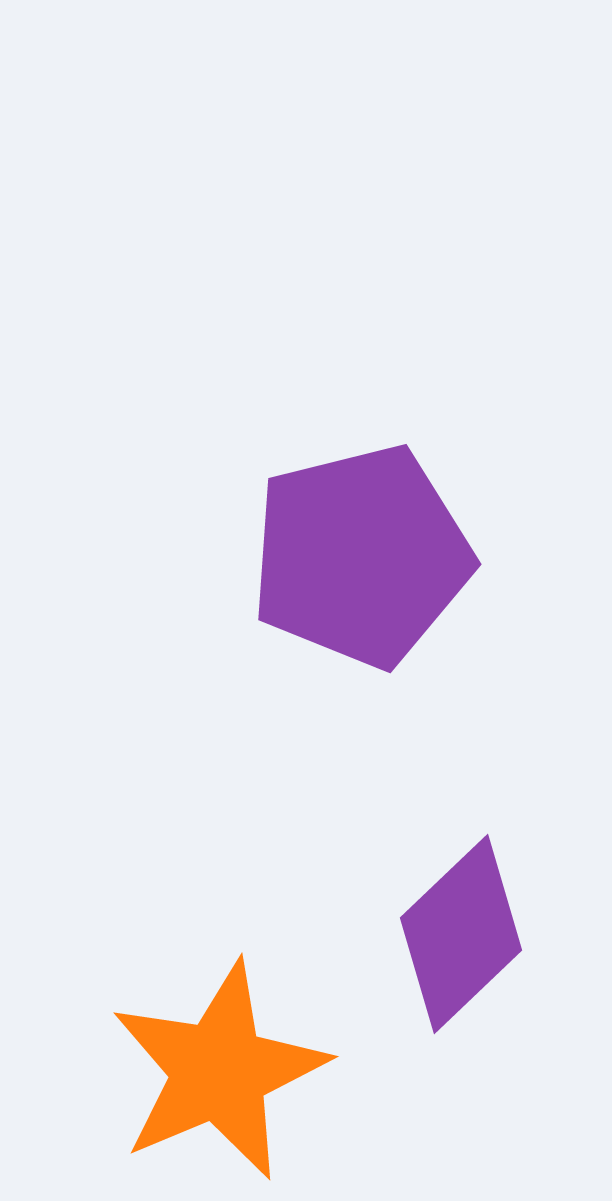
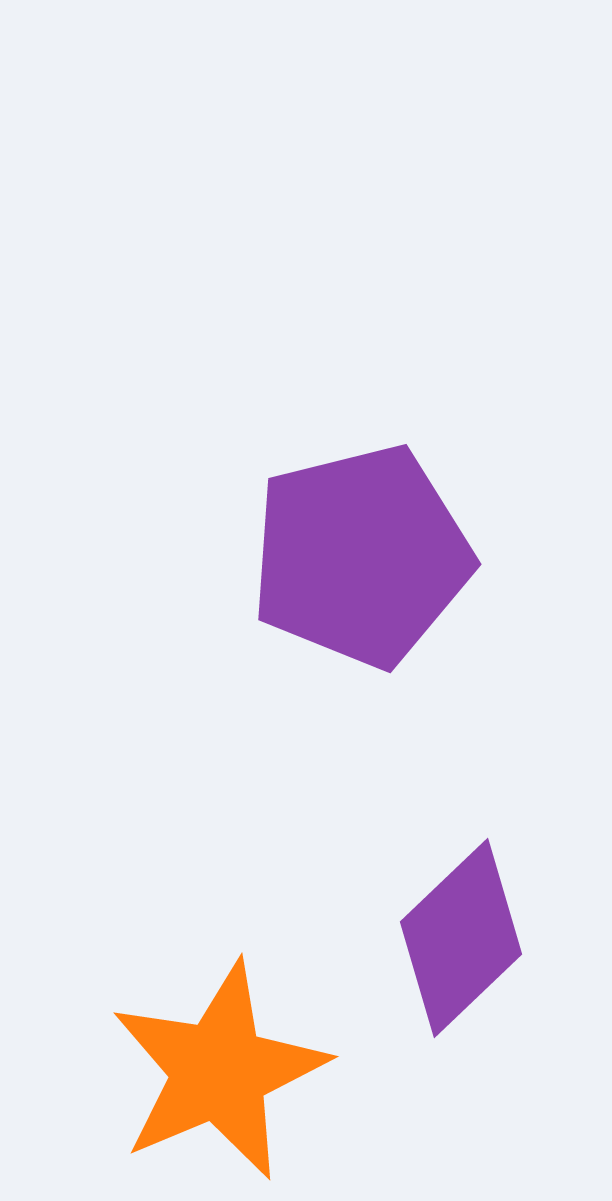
purple diamond: moved 4 px down
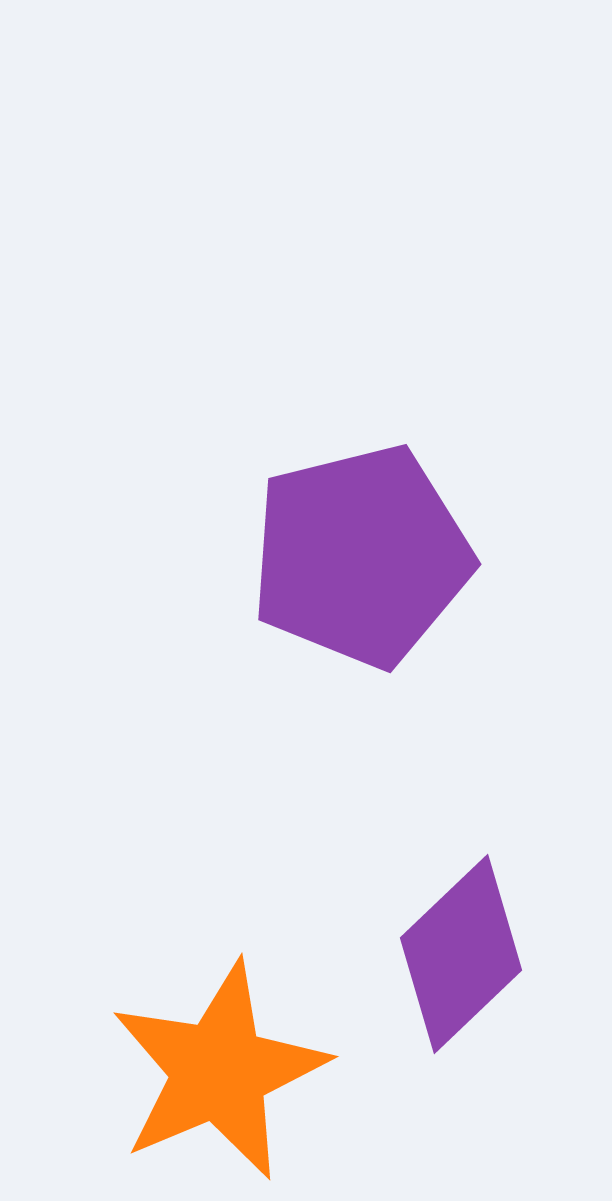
purple diamond: moved 16 px down
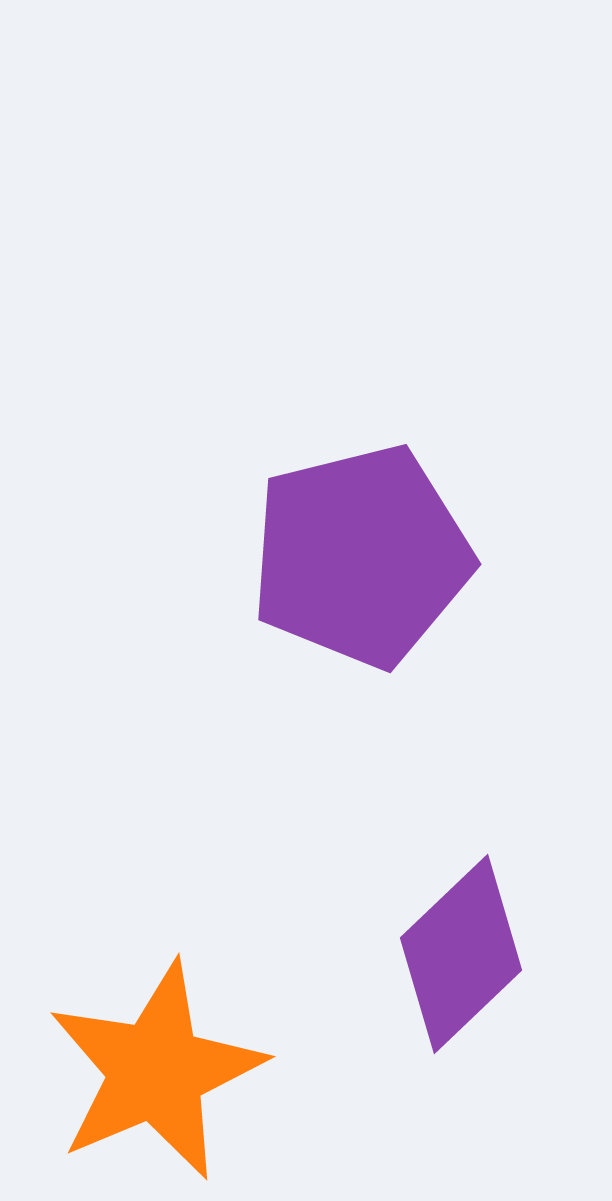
orange star: moved 63 px left
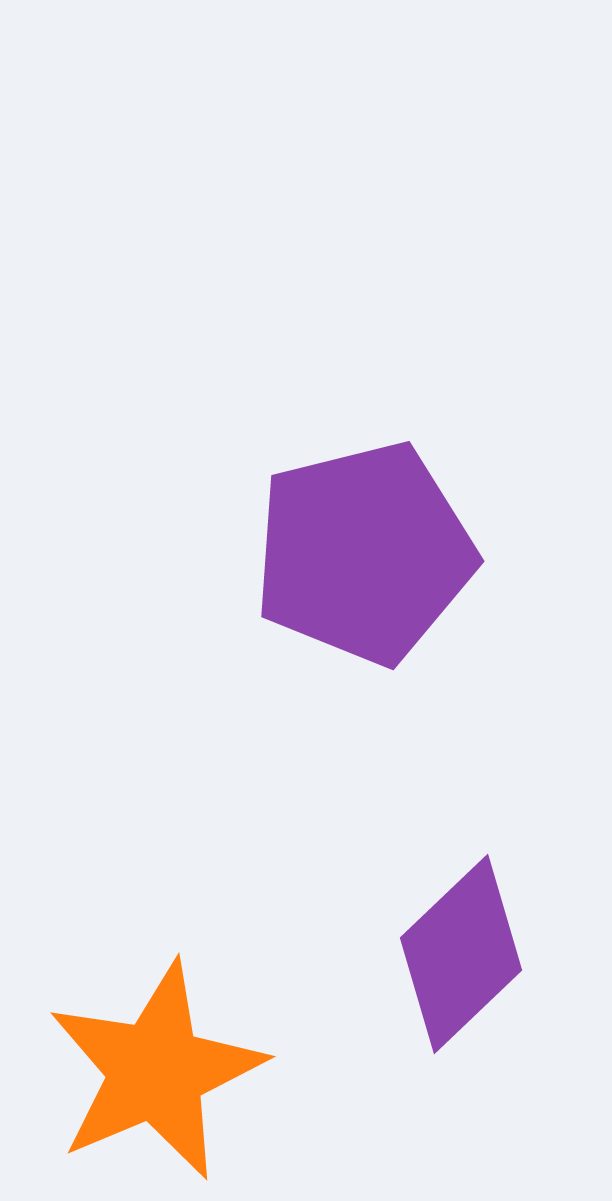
purple pentagon: moved 3 px right, 3 px up
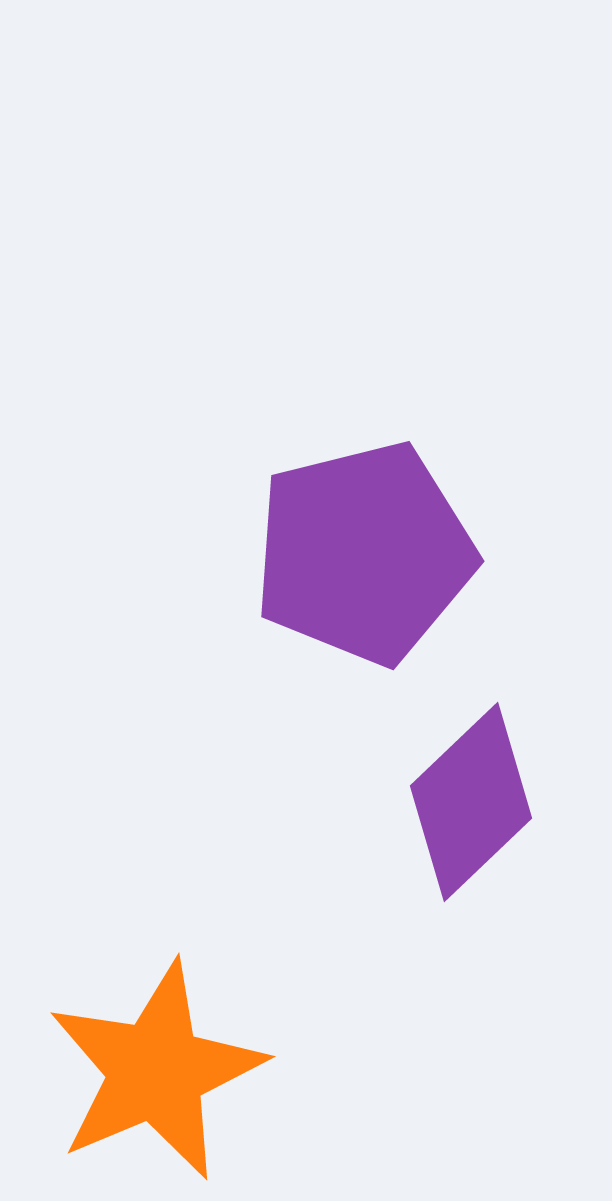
purple diamond: moved 10 px right, 152 px up
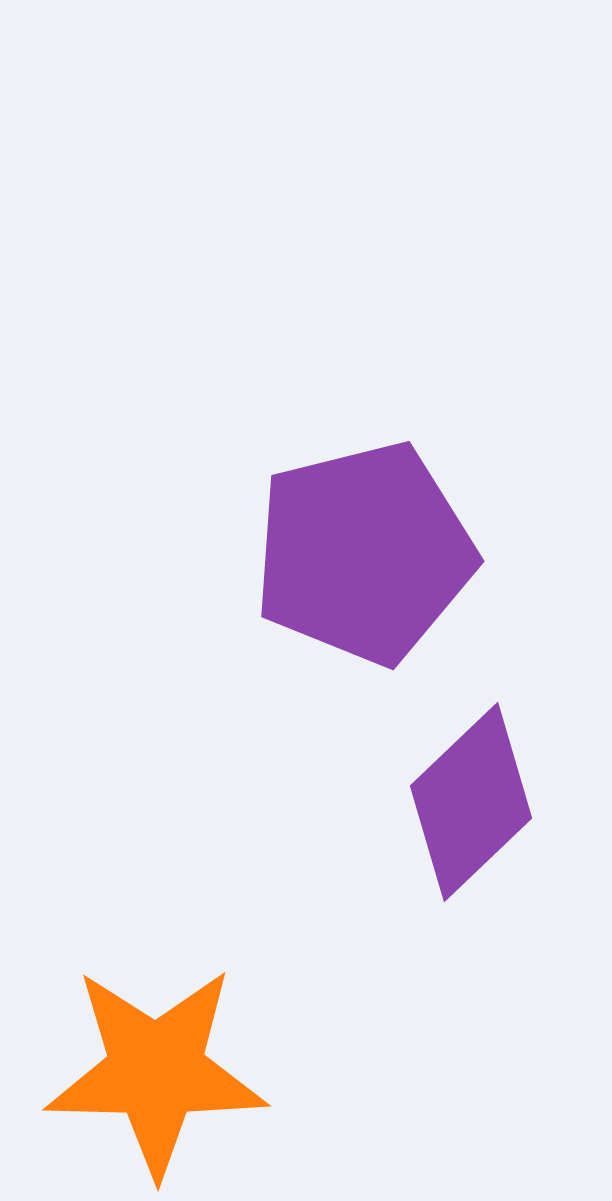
orange star: rotated 24 degrees clockwise
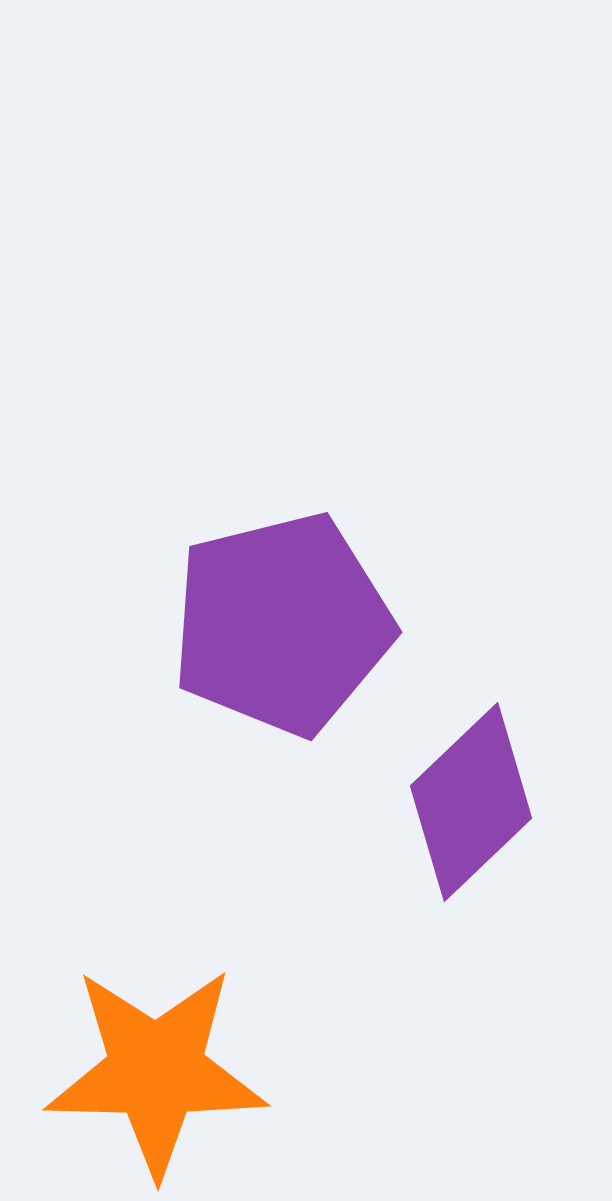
purple pentagon: moved 82 px left, 71 px down
